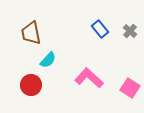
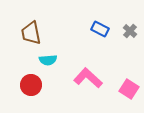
blue rectangle: rotated 24 degrees counterclockwise
cyan semicircle: rotated 42 degrees clockwise
pink L-shape: moved 1 px left
pink square: moved 1 px left, 1 px down
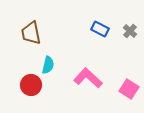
cyan semicircle: moved 5 px down; rotated 72 degrees counterclockwise
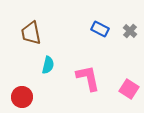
pink L-shape: rotated 36 degrees clockwise
red circle: moved 9 px left, 12 px down
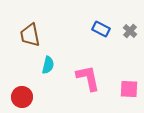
blue rectangle: moved 1 px right
brown trapezoid: moved 1 px left, 2 px down
pink square: rotated 30 degrees counterclockwise
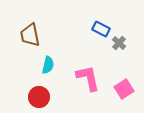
gray cross: moved 11 px left, 12 px down
pink square: moved 5 px left; rotated 36 degrees counterclockwise
red circle: moved 17 px right
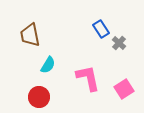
blue rectangle: rotated 30 degrees clockwise
cyan semicircle: rotated 18 degrees clockwise
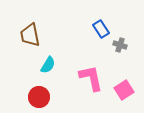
gray cross: moved 1 px right, 2 px down; rotated 24 degrees counterclockwise
pink L-shape: moved 3 px right
pink square: moved 1 px down
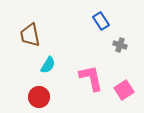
blue rectangle: moved 8 px up
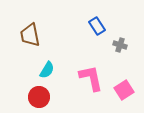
blue rectangle: moved 4 px left, 5 px down
cyan semicircle: moved 1 px left, 5 px down
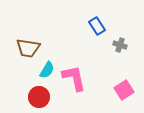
brown trapezoid: moved 2 px left, 13 px down; rotated 70 degrees counterclockwise
pink L-shape: moved 17 px left
